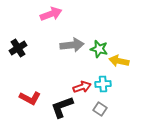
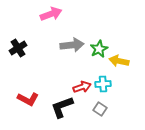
green star: rotated 30 degrees clockwise
red L-shape: moved 2 px left, 1 px down
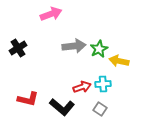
gray arrow: moved 2 px right, 1 px down
red L-shape: rotated 15 degrees counterclockwise
black L-shape: rotated 120 degrees counterclockwise
